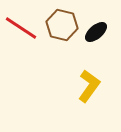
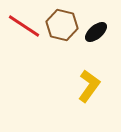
red line: moved 3 px right, 2 px up
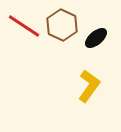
brown hexagon: rotated 12 degrees clockwise
black ellipse: moved 6 px down
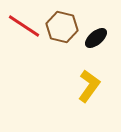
brown hexagon: moved 2 px down; rotated 12 degrees counterclockwise
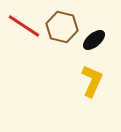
black ellipse: moved 2 px left, 2 px down
yellow L-shape: moved 3 px right, 5 px up; rotated 12 degrees counterclockwise
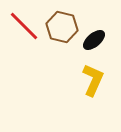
red line: rotated 12 degrees clockwise
yellow L-shape: moved 1 px right, 1 px up
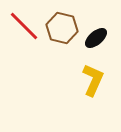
brown hexagon: moved 1 px down
black ellipse: moved 2 px right, 2 px up
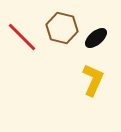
red line: moved 2 px left, 11 px down
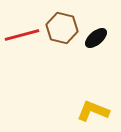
red line: moved 2 px up; rotated 60 degrees counterclockwise
yellow L-shape: moved 31 px down; rotated 92 degrees counterclockwise
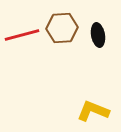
brown hexagon: rotated 16 degrees counterclockwise
black ellipse: moved 2 px right, 3 px up; rotated 60 degrees counterclockwise
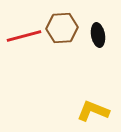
red line: moved 2 px right, 1 px down
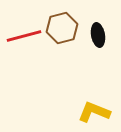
brown hexagon: rotated 12 degrees counterclockwise
yellow L-shape: moved 1 px right, 1 px down
